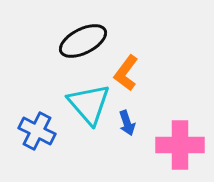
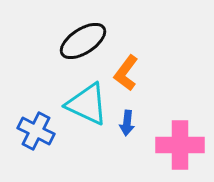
black ellipse: rotated 6 degrees counterclockwise
cyan triangle: moved 2 px left; rotated 24 degrees counterclockwise
blue arrow: rotated 25 degrees clockwise
blue cross: moved 1 px left
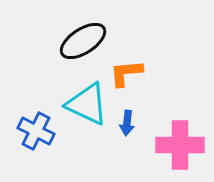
orange L-shape: rotated 48 degrees clockwise
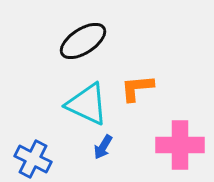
orange L-shape: moved 11 px right, 15 px down
blue arrow: moved 24 px left, 24 px down; rotated 25 degrees clockwise
blue cross: moved 3 px left, 28 px down
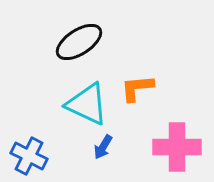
black ellipse: moved 4 px left, 1 px down
pink cross: moved 3 px left, 2 px down
blue cross: moved 4 px left, 3 px up
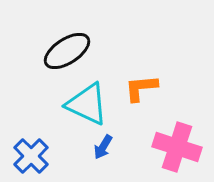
black ellipse: moved 12 px left, 9 px down
orange L-shape: moved 4 px right
pink cross: rotated 18 degrees clockwise
blue cross: moved 2 px right; rotated 18 degrees clockwise
